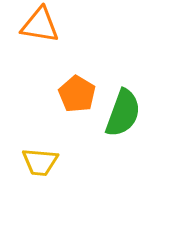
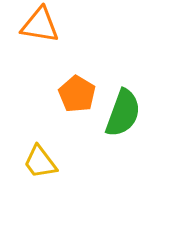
yellow trapezoid: rotated 48 degrees clockwise
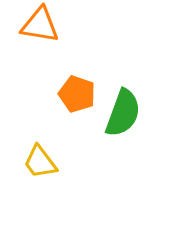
orange pentagon: rotated 12 degrees counterclockwise
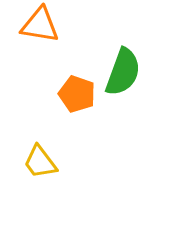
green semicircle: moved 41 px up
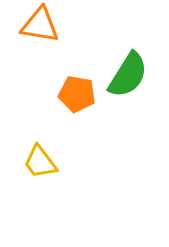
green semicircle: moved 5 px right, 3 px down; rotated 12 degrees clockwise
orange pentagon: rotated 9 degrees counterclockwise
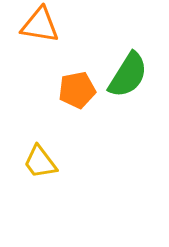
orange pentagon: moved 4 px up; rotated 21 degrees counterclockwise
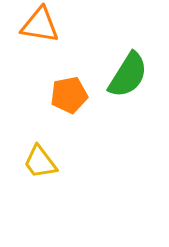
orange pentagon: moved 8 px left, 5 px down
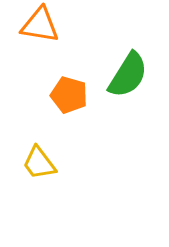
orange pentagon: rotated 27 degrees clockwise
yellow trapezoid: moved 1 px left, 1 px down
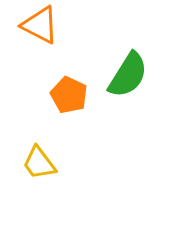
orange triangle: rotated 18 degrees clockwise
orange pentagon: rotated 9 degrees clockwise
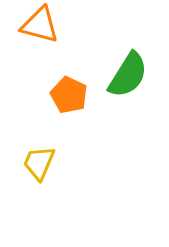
orange triangle: rotated 12 degrees counterclockwise
yellow trapezoid: rotated 60 degrees clockwise
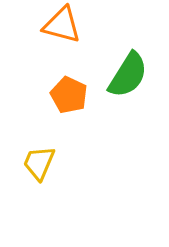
orange triangle: moved 22 px right
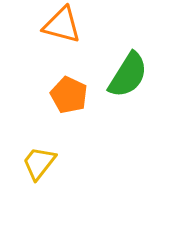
yellow trapezoid: rotated 15 degrees clockwise
